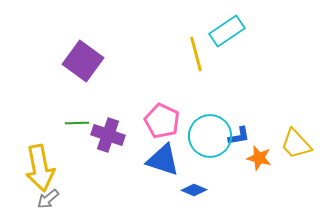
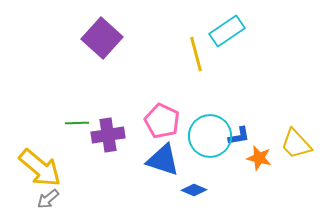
purple square: moved 19 px right, 23 px up; rotated 6 degrees clockwise
purple cross: rotated 28 degrees counterclockwise
yellow arrow: rotated 39 degrees counterclockwise
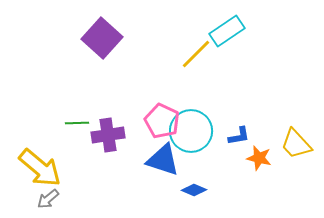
yellow line: rotated 60 degrees clockwise
cyan circle: moved 19 px left, 5 px up
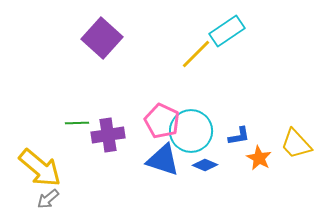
orange star: rotated 15 degrees clockwise
blue diamond: moved 11 px right, 25 px up
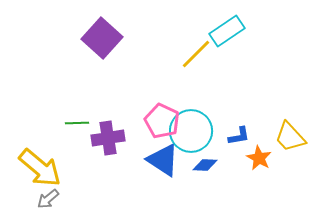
purple cross: moved 3 px down
yellow trapezoid: moved 6 px left, 7 px up
blue triangle: rotated 15 degrees clockwise
blue diamond: rotated 20 degrees counterclockwise
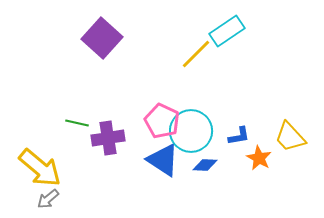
green line: rotated 15 degrees clockwise
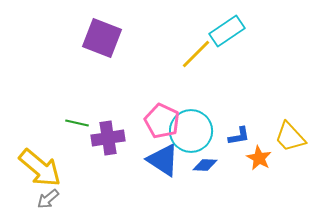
purple square: rotated 21 degrees counterclockwise
